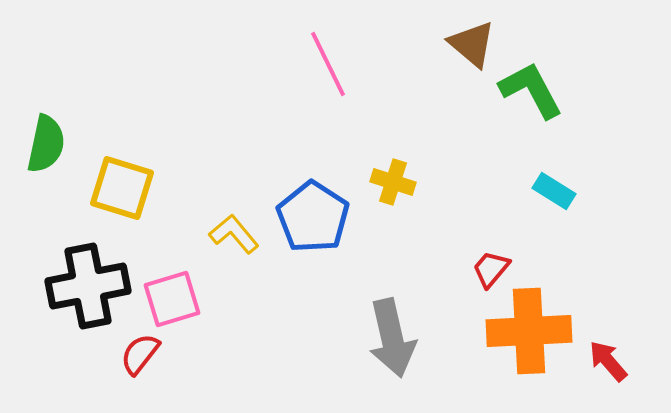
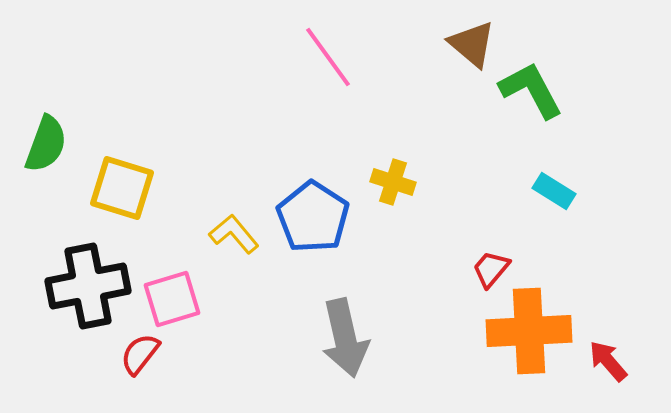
pink line: moved 7 px up; rotated 10 degrees counterclockwise
green semicircle: rotated 8 degrees clockwise
gray arrow: moved 47 px left
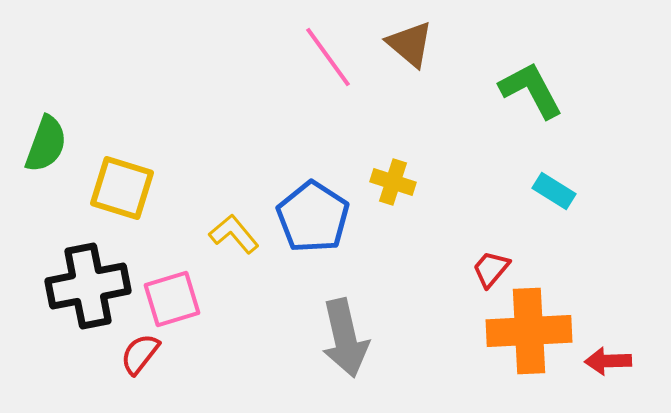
brown triangle: moved 62 px left
red arrow: rotated 51 degrees counterclockwise
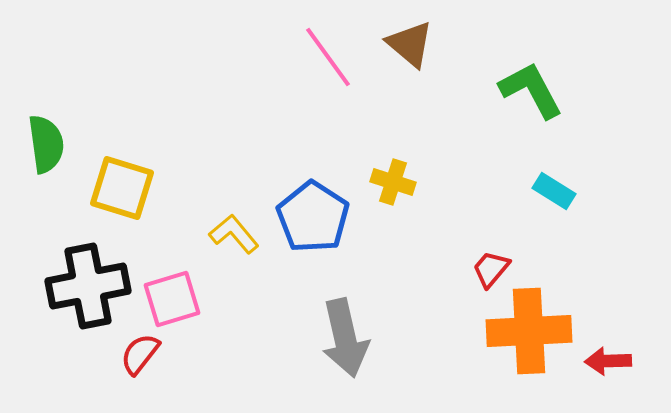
green semicircle: rotated 28 degrees counterclockwise
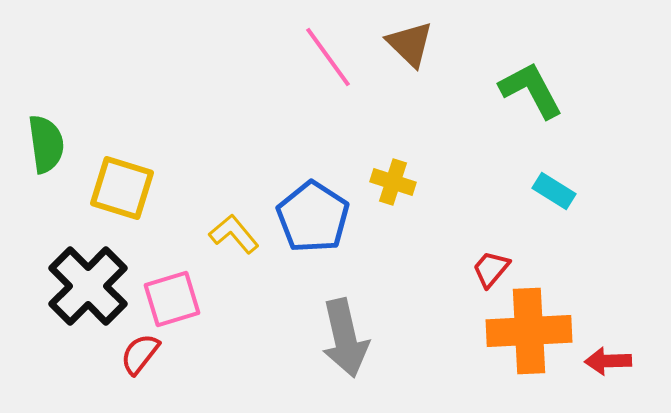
brown triangle: rotated 4 degrees clockwise
black cross: rotated 34 degrees counterclockwise
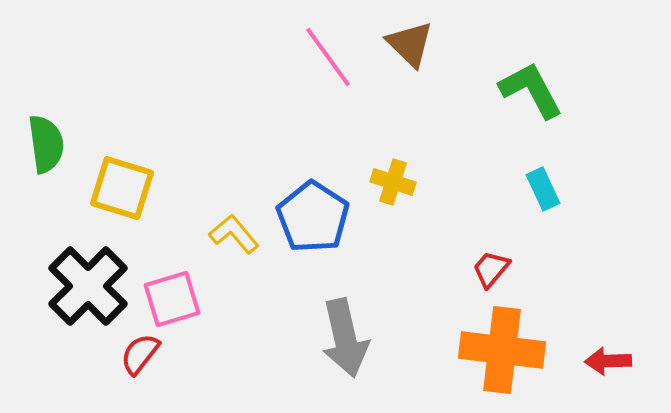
cyan rectangle: moved 11 px left, 2 px up; rotated 33 degrees clockwise
orange cross: moved 27 px left, 19 px down; rotated 10 degrees clockwise
